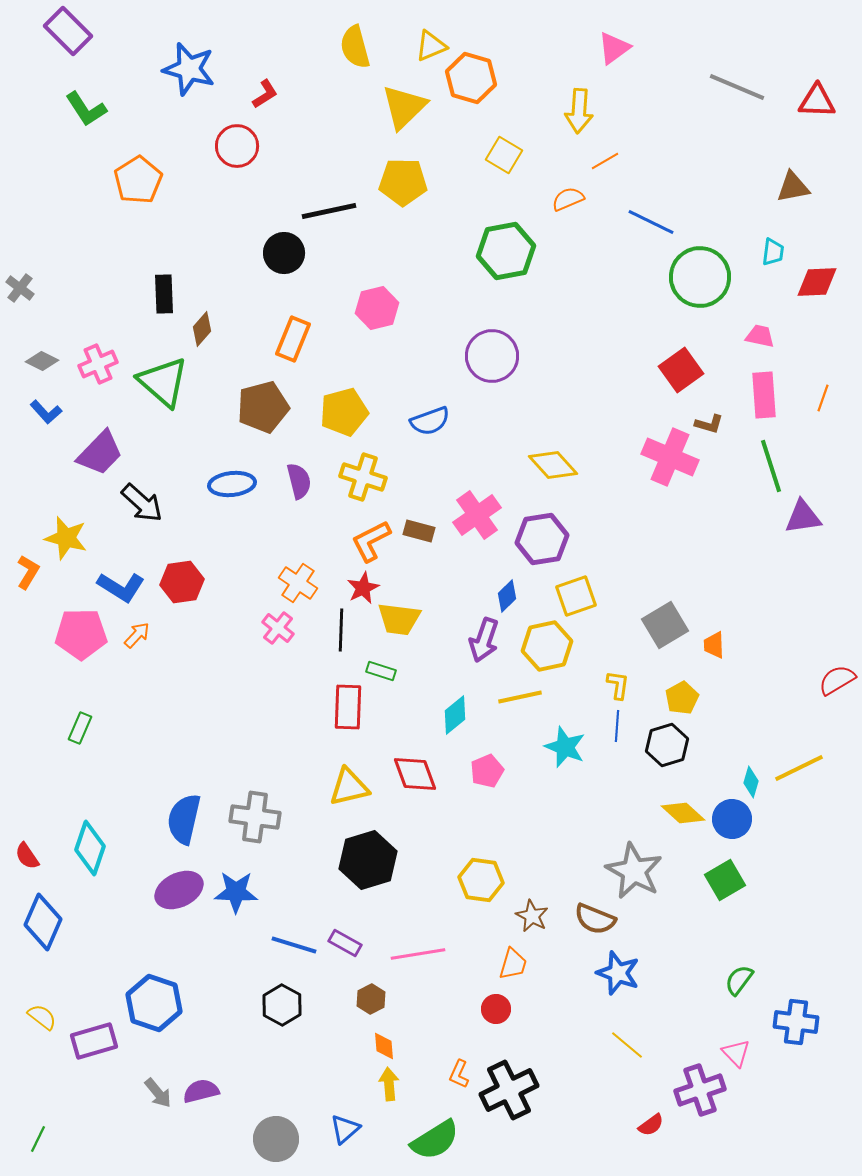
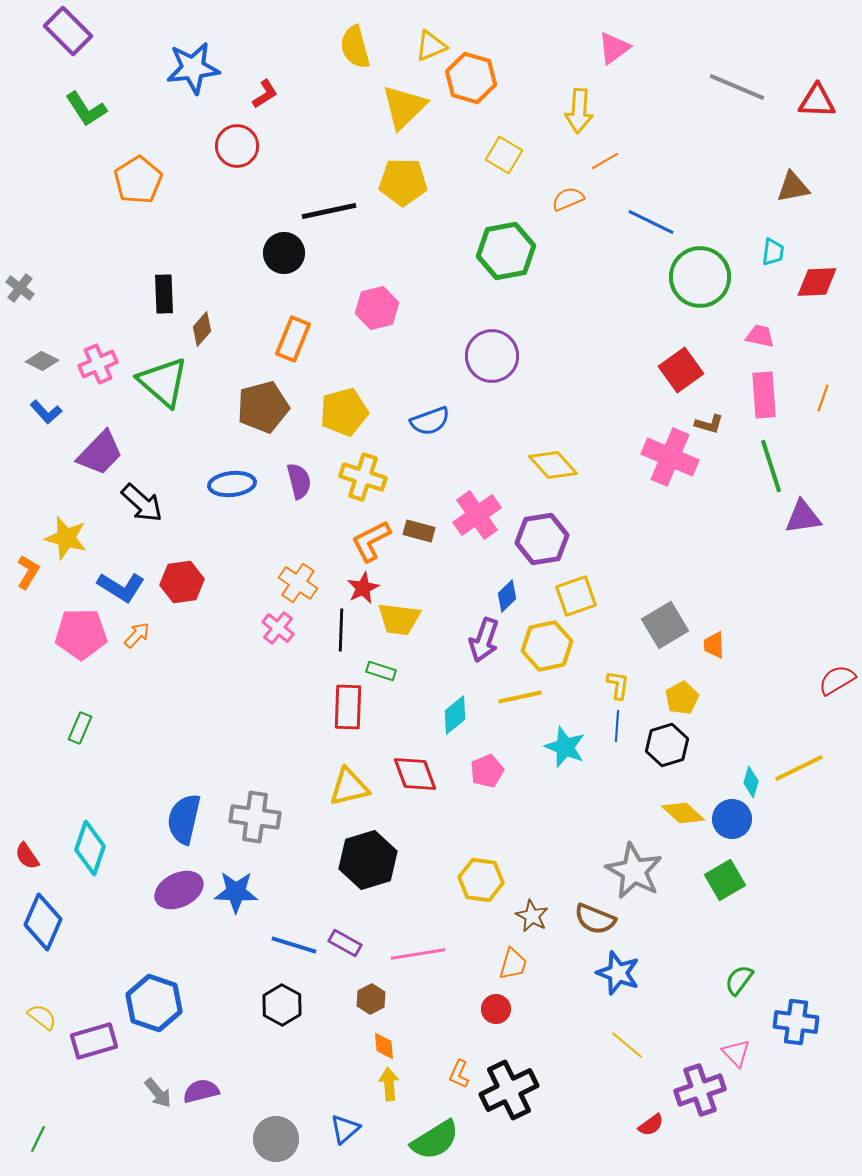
blue star at (189, 69): moved 4 px right, 1 px up; rotated 22 degrees counterclockwise
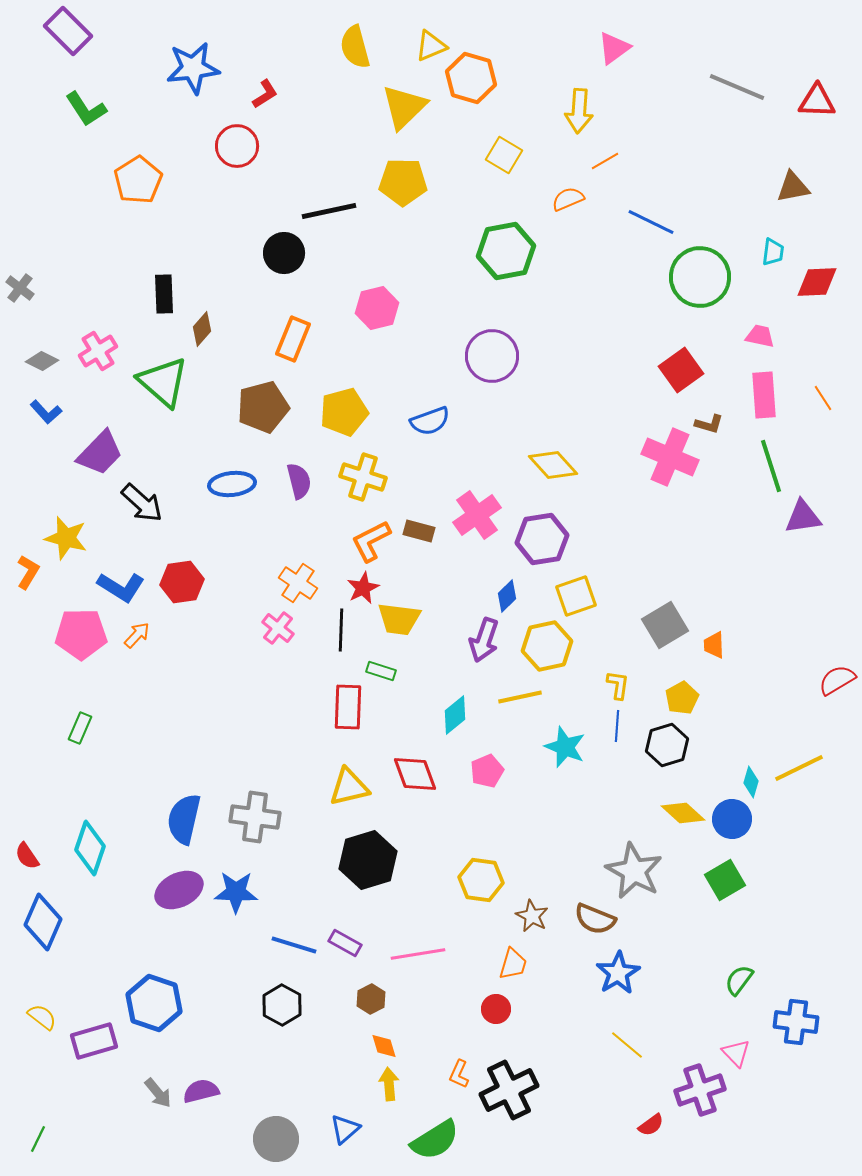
pink cross at (98, 364): moved 13 px up; rotated 9 degrees counterclockwise
orange line at (823, 398): rotated 52 degrees counterclockwise
blue star at (618, 973): rotated 21 degrees clockwise
orange diamond at (384, 1046): rotated 12 degrees counterclockwise
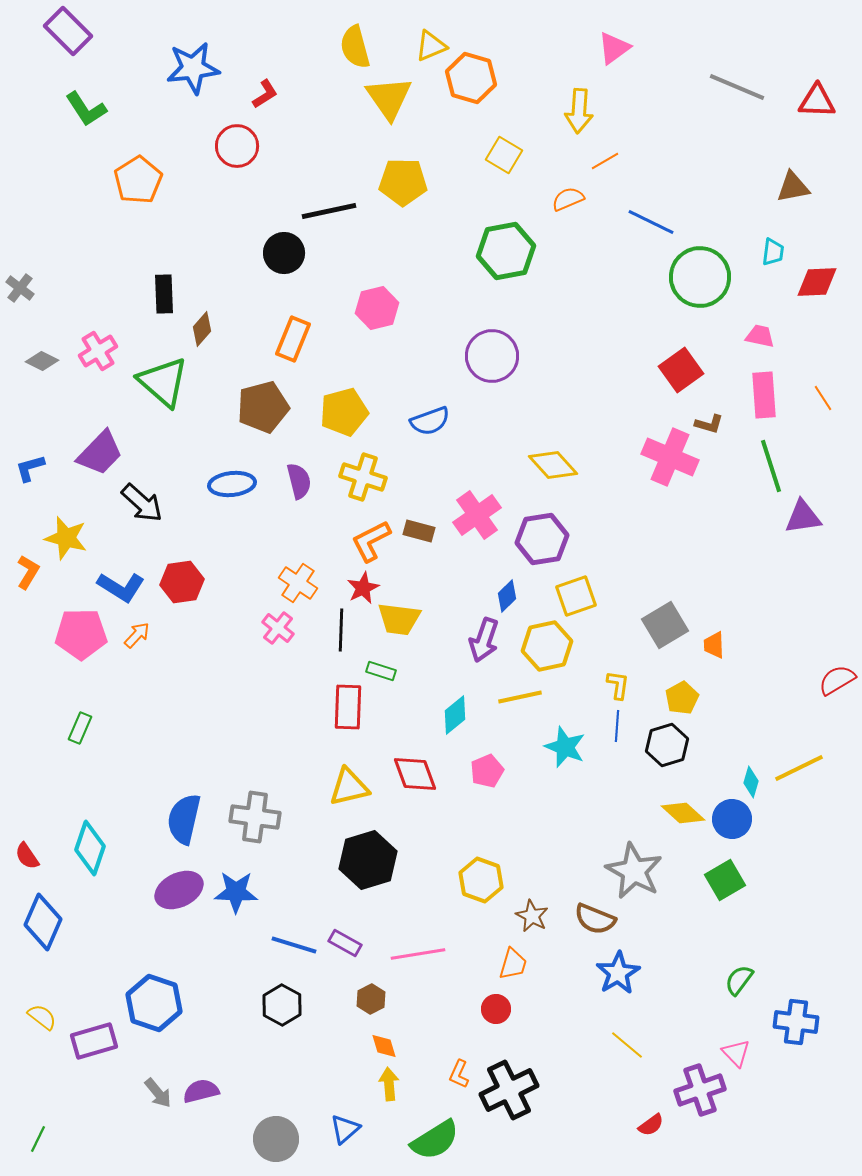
yellow triangle at (404, 107): moved 15 px left, 9 px up; rotated 21 degrees counterclockwise
blue L-shape at (46, 412): moved 16 px left, 56 px down; rotated 116 degrees clockwise
yellow hexagon at (481, 880): rotated 12 degrees clockwise
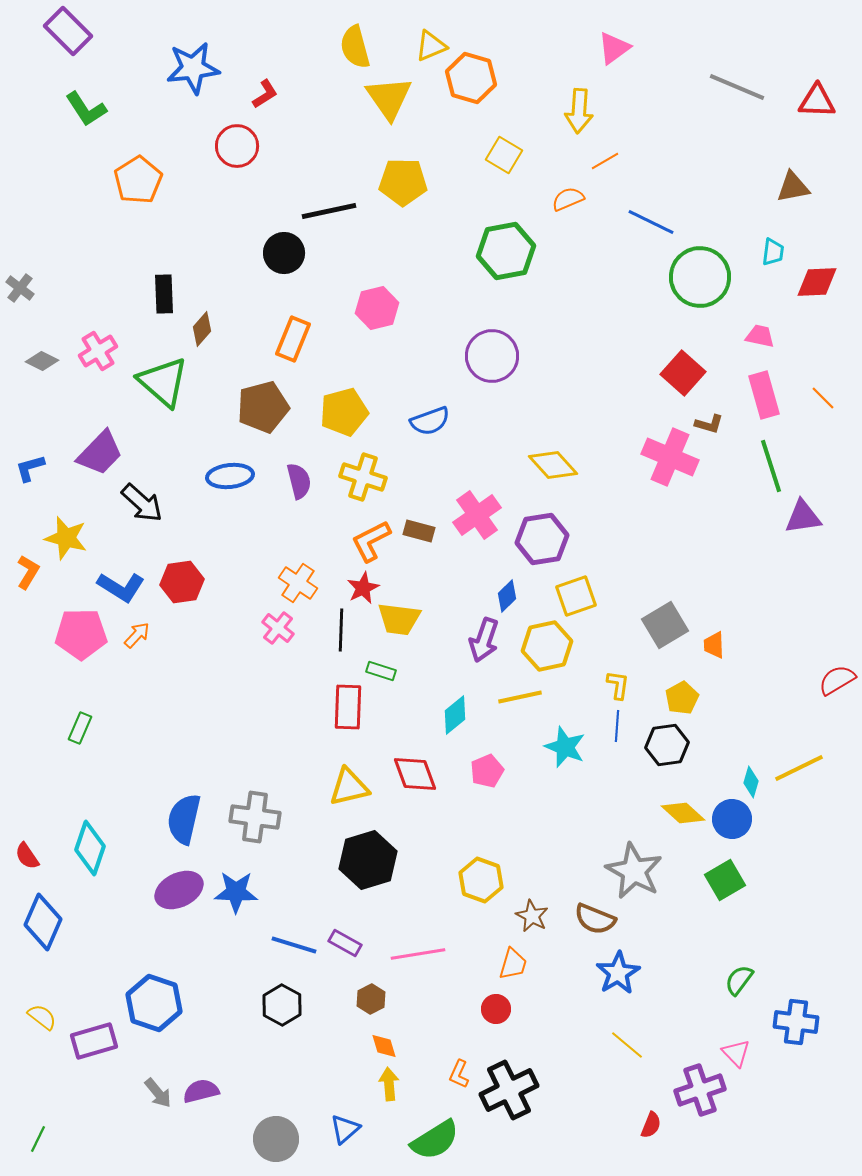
red square at (681, 370): moved 2 px right, 3 px down; rotated 12 degrees counterclockwise
pink rectangle at (764, 395): rotated 12 degrees counterclockwise
orange line at (823, 398): rotated 12 degrees counterclockwise
blue ellipse at (232, 484): moved 2 px left, 8 px up
black hexagon at (667, 745): rotated 9 degrees clockwise
red semicircle at (651, 1125): rotated 32 degrees counterclockwise
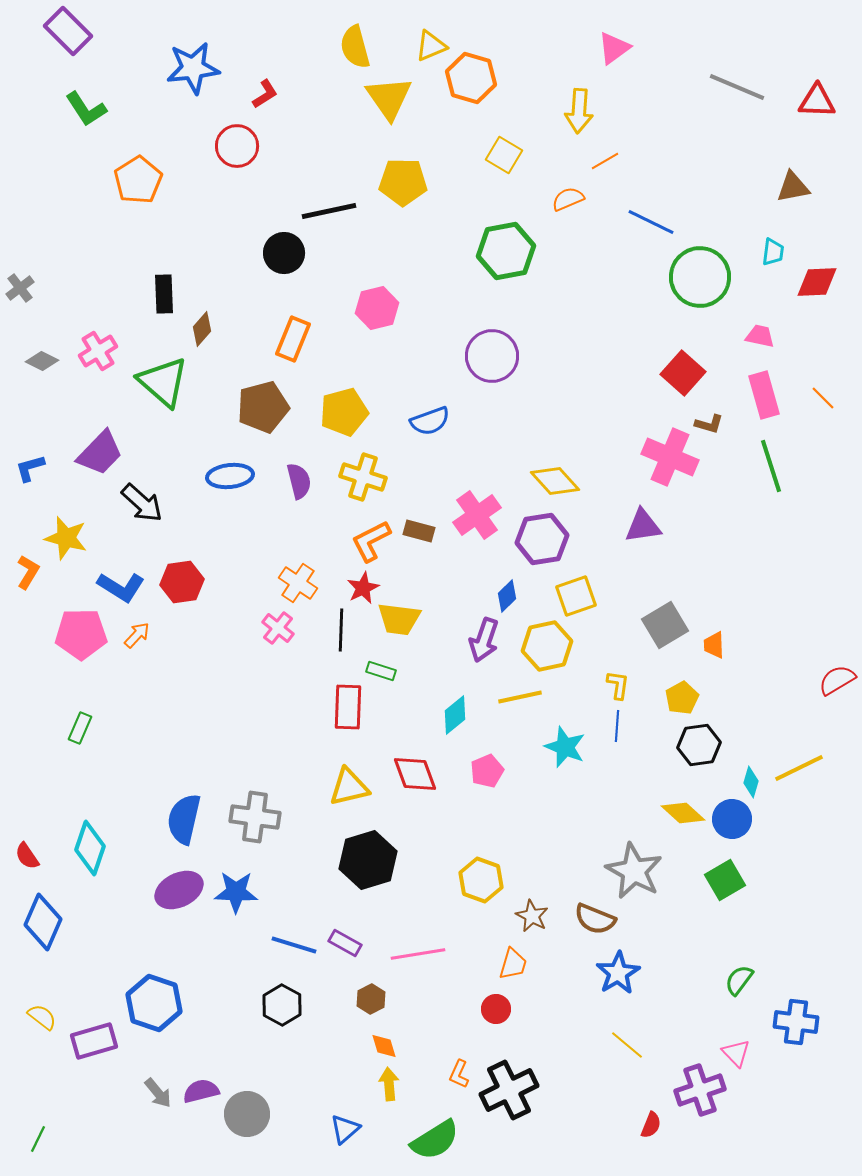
gray cross at (20, 288): rotated 16 degrees clockwise
yellow diamond at (553, 465): moved 2 px right, 16 px down
purple triangle at (803, 517): moved 160 px left, 9 px down
black hexagon at (667, 745): moved 32 px right
gray circle at (276, 1139): moved 29 px left, 25 px up
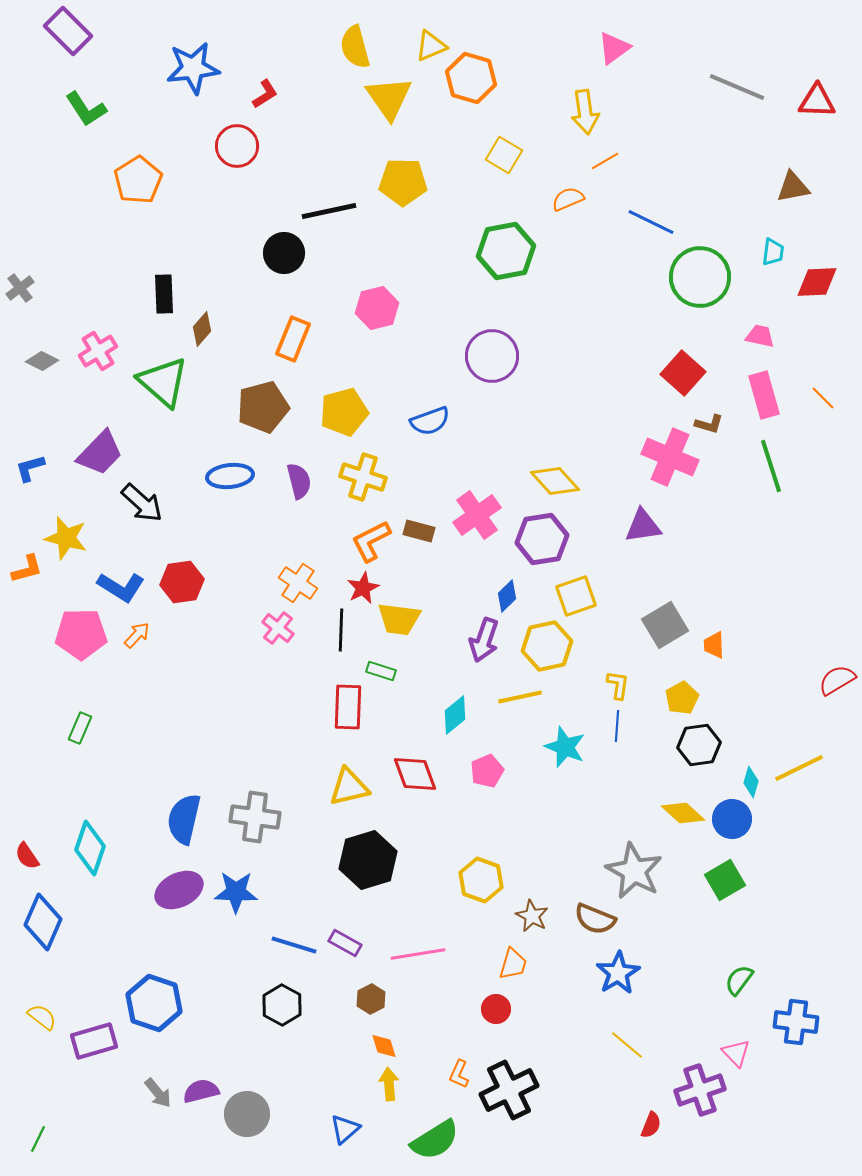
yellow arrow at (579, 111): moved 6 px right, 1 px down; rotated 12 degrees counterclockwise
orange L-shape at (28, 572): moved 1 px left, 3 px up; rotated 44 degrees clockwise
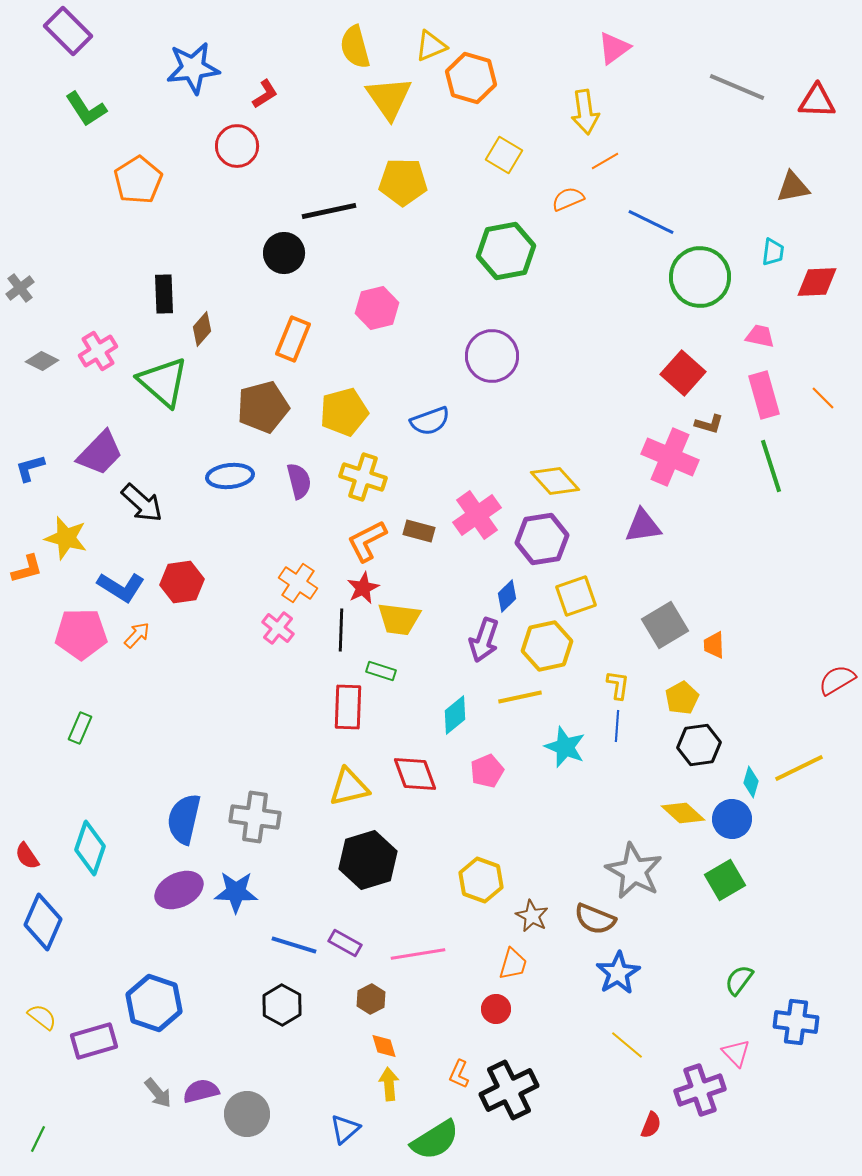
orange L-shape at (371, 541): moved 4 px left
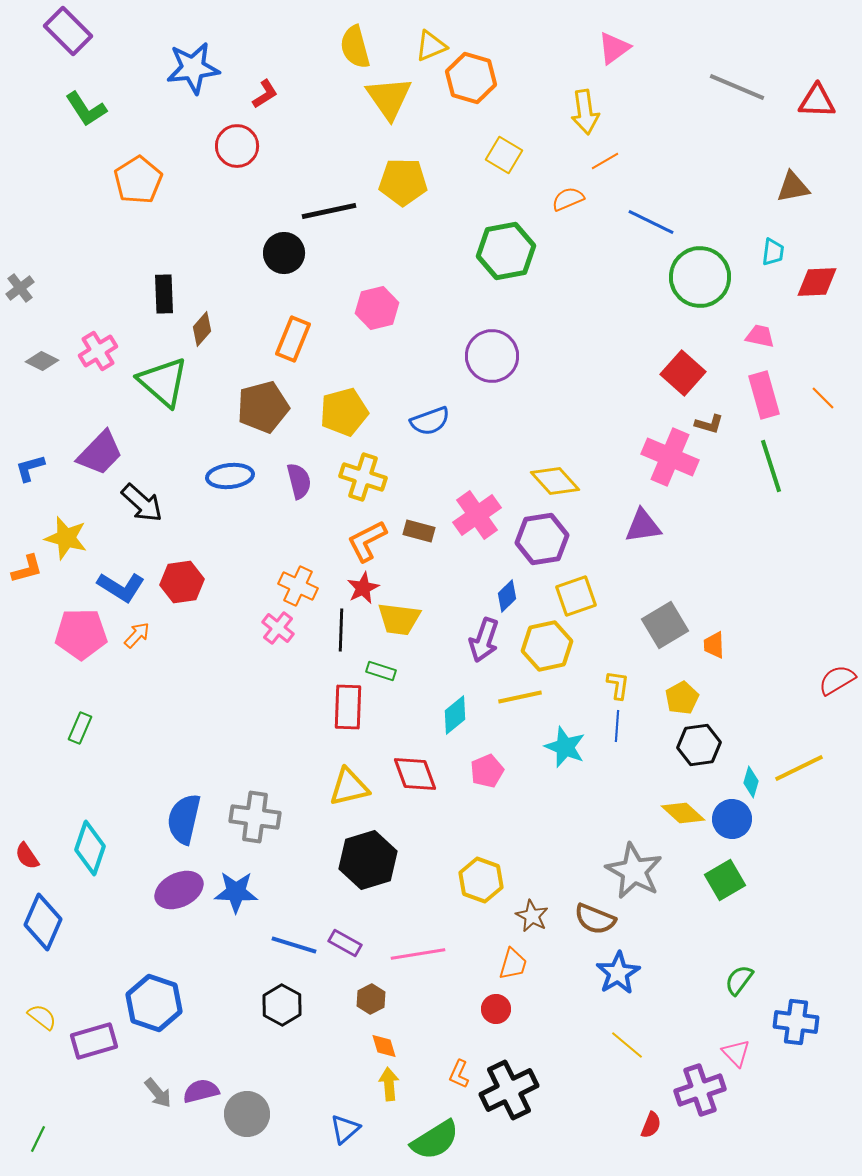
orange cross at (298, 583): moved 3 px down; rotated 9 degrees counterclockwise
